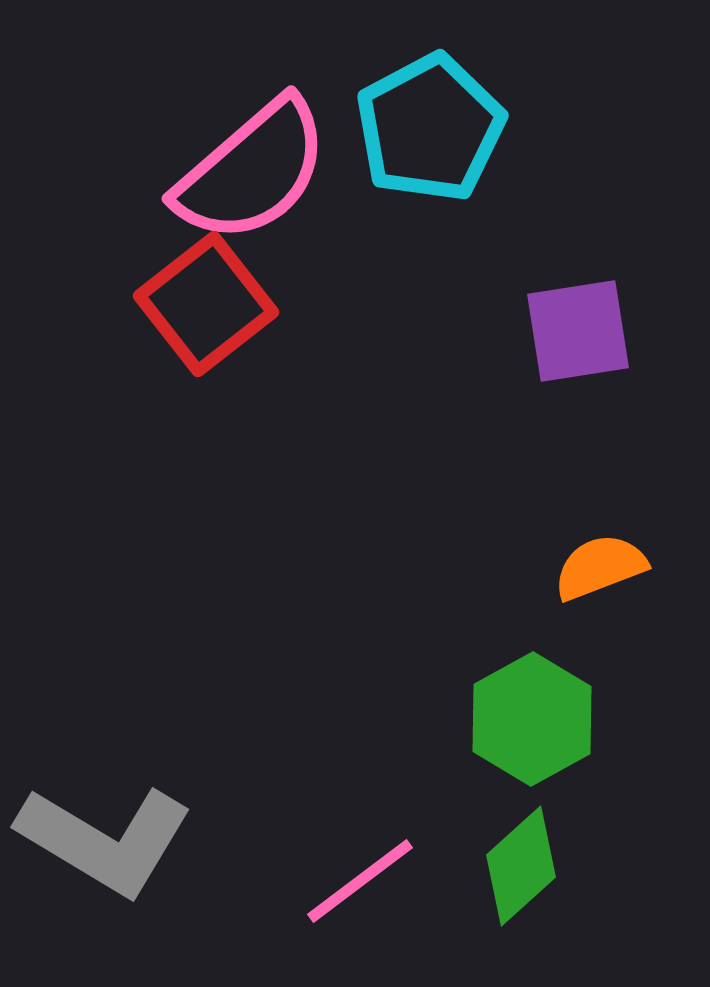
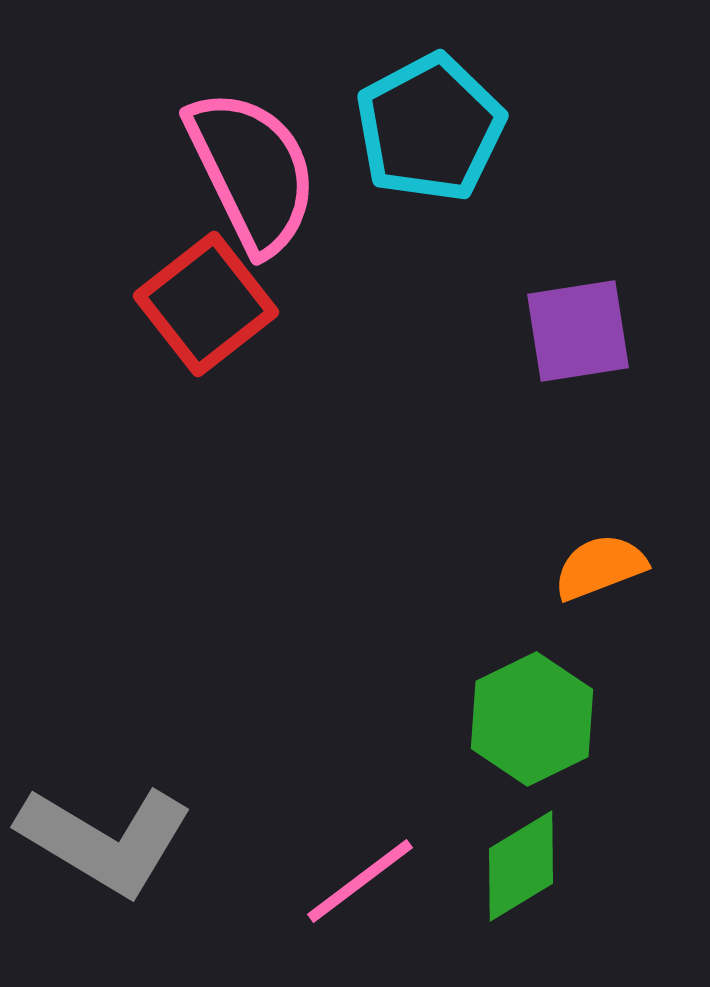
pink semicircle: rotated 75 degrees counterclockwise
green hexagon: rotated 3 degrees clockwise
green diamond: rotated 11 degrees clockwise
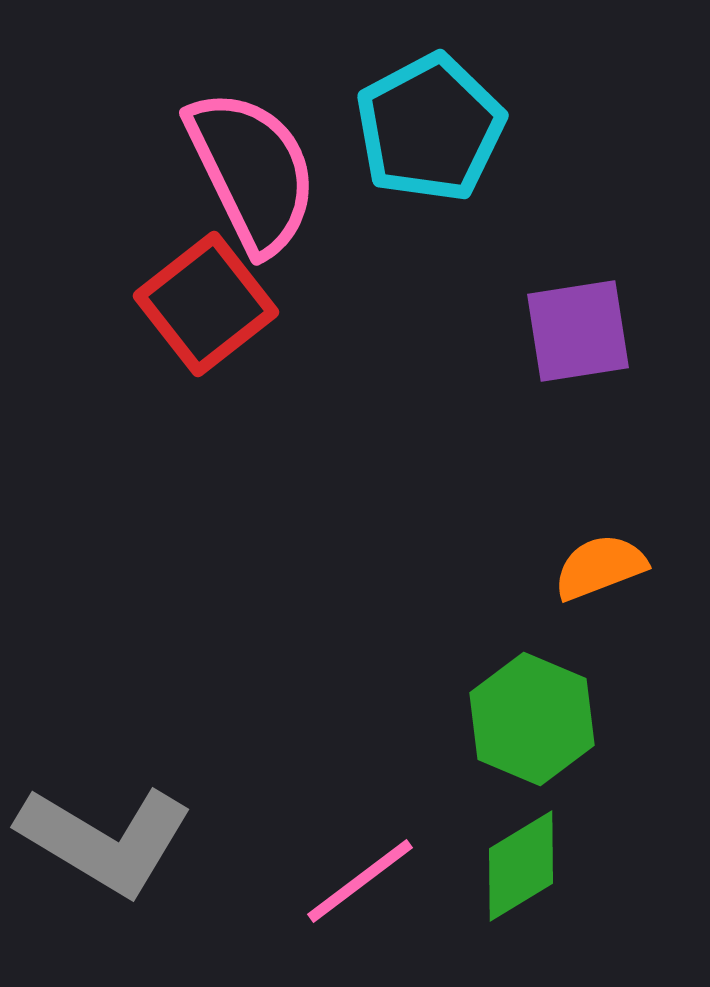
green hexagon: rotated 11 degrees counterclockwise
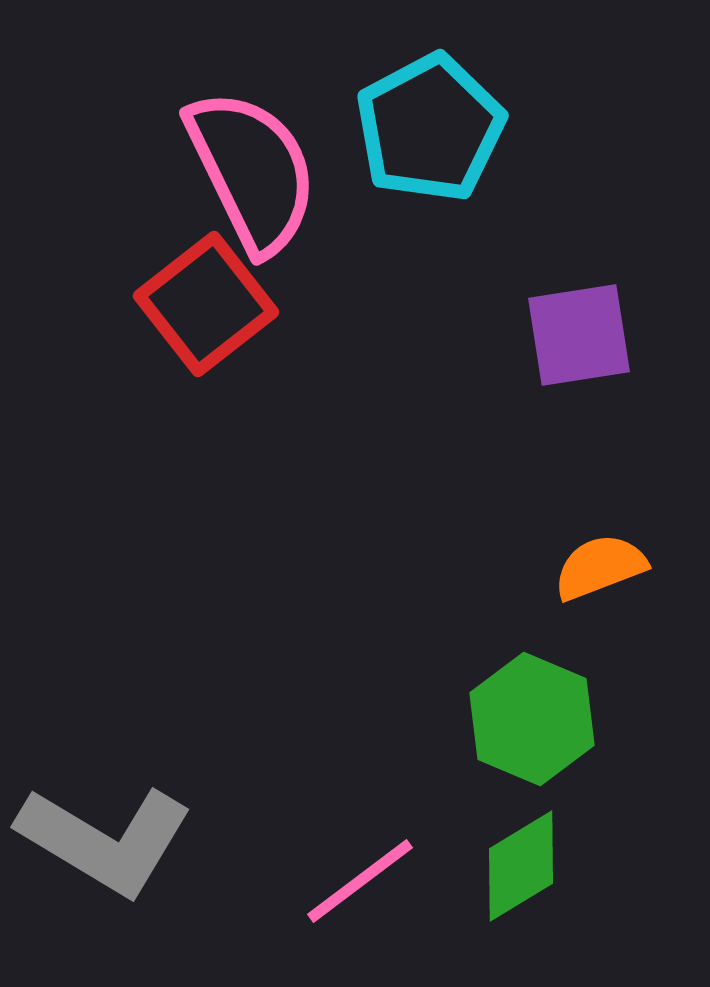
purple square: moved 1 px right, 4 px down
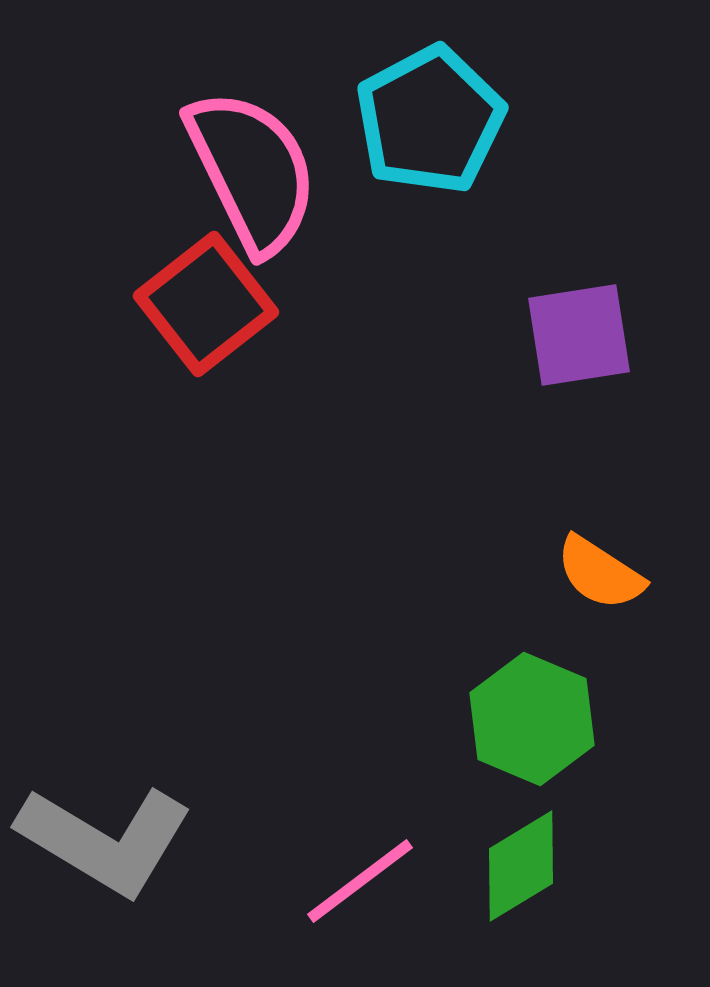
cyan pentagon: moved 8 px up
orange semicircle: moved 6 px down; rotated 126 degrees counterclockwise
